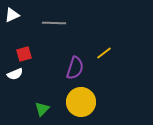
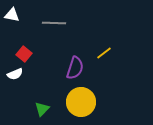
white triangle: rotated 35 degrees clockwise
red square: rotated 35 degrees counterclockwise
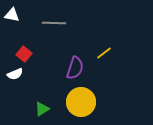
green triangle: rotated 14 degrees clockwise
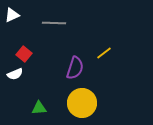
white triangle: rotated 35 degrees counterclockwise
yellow circle: moved 1 px right, 1 px down
green triangle: moved 3 px left, 1 px up; rotated 28 degrees clockwise
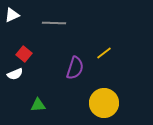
yellow circle: moved 22 px right
green triangle: moved 1 px left, 3 px up
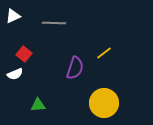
white triangle: moved 1 px right, 1 px down
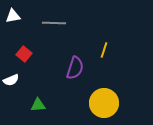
white triangle: rotated 14 degrees clockwise
yellow line: moved 3 px up; rotated 35 degrees counterclockwise
white semicircle: moved 4 px left, 6 px down
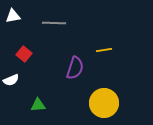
yellow line: rotated 63 degrees clockwise
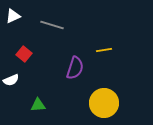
white triangle: rotated 14 degrees counterclockwise
gray line: moved 2 px left, 2 px down; rotated 15 degrees clockwise
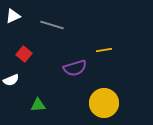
purple semicircle: rotated 55 degrees clockwise
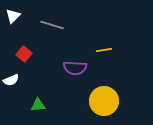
white triangle: rotated 21 degrees counterclockwise
purple semicircle: rotated 20 degrees clockwise
yellow circle: moved 2 px up
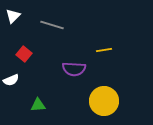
purple semicircle: moved 1 px left, 1 px down
